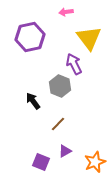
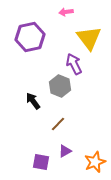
purple square: rotated 12 degrees counterclockwise
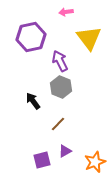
purple hexagon: moved 1 px right
purple arrow: moved 14 px left, 3 px up
gray hexagon: moved 1 px right, 1 px down
purple square: moved 1 px right, 2 px up; rotated 24 degrees counterclockwise
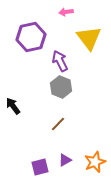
black arrow: moved 20 px left, 5 px down
purple triangle: moved 9 px down
purple square: moved 2 px left, 7 px down
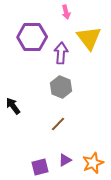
pink arrow: rotated 96 degrees counterclockwise
purple hexagon: moved 1 px right; rotated 12 degrees clockwise
purple arrow: moved 1 px right, 8 px up; rotated 30 degrees clockwise
orange star: moved 2 px left, 1 px down
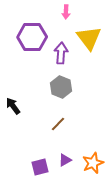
pink arrow: rotated 16 degrees clockwise
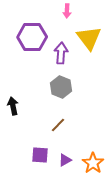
pink arrow: moved 1 px right, 1 px up
black arrow: rotated 24 degrees clockwise
brown line: moved 1 px down
orange star: rotated 15 degrees counterclockwise
purple square: moved 12 px up; rotated 18 degrees clockwise
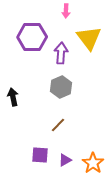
pink arrow: moved 1 px left
gray hexagon: rotated 15 degrees clockwise
black arrow: moved 9 px up
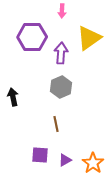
pink arrow: moved 4 px left
yellow triangle: rotated 32 degrees clockwise
brown line: moved 2 px left, 1 px up; rotated 56 degrees counterclockwise
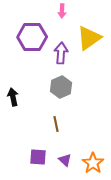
purple square: moved 2 px left, 2 px down
purple triangle: rotated 48 degrees counterclockwise
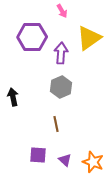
pink arrow: rotated 32 degrees counterclockwise
purple square: moved 2 px up
orange star: moved 1 px up; rotated 15 degrees counterclockwise
